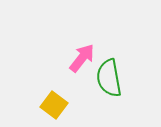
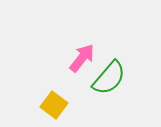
green semicircle: rotated 129 degrees counterclockwise
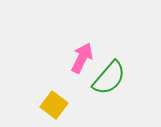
pink arrow: rotated 12 degrees counterclockwise
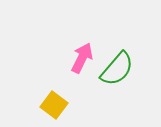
green semicircle: moved 8 px right, 9 px up
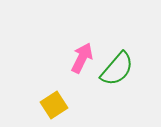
yellow square: rotated 20 degrees clockwise
